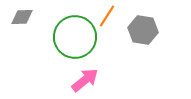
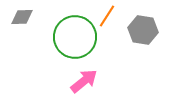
pink arrow: moved 1 px left, 1 px down
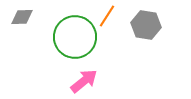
gray hexagon: moved 3 px right, 5 px up
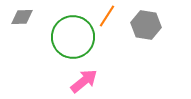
green circle: moved 2 px left
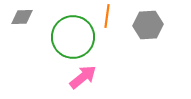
orange line: rotated 25 degrees counterclockwise
gray hexagon: moved 2 px right; rotated 12 degrees counterclockwise
pink arrow: moved 1 px left, 4 px up
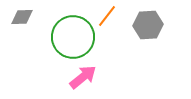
orange line: rotated 30 degrees clockwise
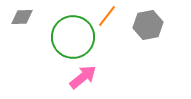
gray hexagon: rotated 8 degrees counterclockwise
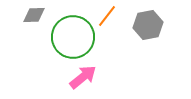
gray diamond: moved 12 px right, 2 px up
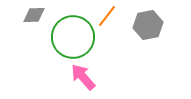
pink arrow: rotated 92 degrees counterclockwise
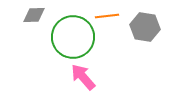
orange line: rotated 45 degrees clockwise
gray hexagon: moved 3 px left, 2 px down; rotated 20 degrees clockwise
